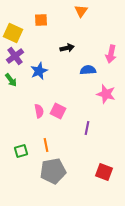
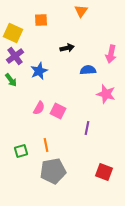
pink semicircle: moved 3 px up; rotated 40 degrees clockwise
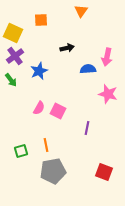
pink arrow: moved 4 px left, 3 px down
blue semicircle: moved 1 px up
pink star: moved 2 px right
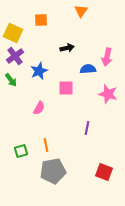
pink square: moved 8 px right, 23 px up; rotated 28 degrees counterclockwise
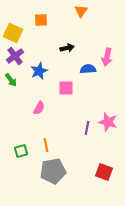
pink star: moved 28 px down
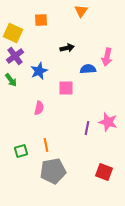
pink semicircle: rotated 16 degrees counterclockwise
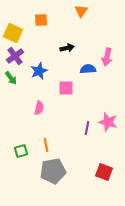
green arrow: moved 2 px up
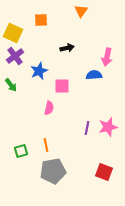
blue semicircle: moved 6 px right, 6 px down
green arrow: moved 7 px down
pink square: moved 4 px left, 2 px up
pink semicircle: moved 10 px right
pink star: moved 5 px down; rotated 30 degrees counterclockwise
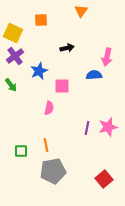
green square: rotated 16 degrees clockwise
red square: moved 7 px down; rotated 30 degrees clockwise
